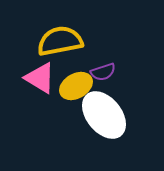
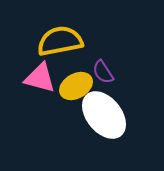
purple semicircle: rotated 75 degrees clockwise
pink triangle: rotated 16 degrees counterclockwise
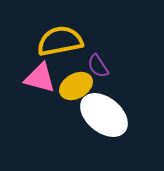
purple semicircle: moved 5 px left, 6 px up
white ellipse: rotated 12 degrees counterclockwise
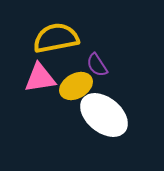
yellow semicircle: moved 4 px left, 3 px up
purple semicircle: moved 1 px left, 1 px up
pink triangle: rotated 24 degrees counterclockwise
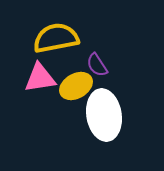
white ellipse: rotated 42 degrees clockwise
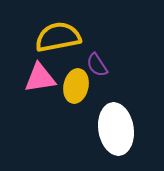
yellow semicircle: moved 2 px right, 1 px up
yellow ellipse: rotated 48 degrees counterclockwise
white ellipse: moved 12 px right, 14 px down
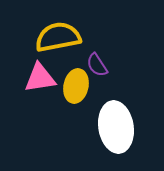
white ellipse: moved 2 px up
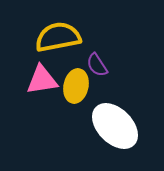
pink triangle: moved 2 px right, 2 px down
white ellipse: moved 1 px left, 1 px up; rotated 36 degrees counterclockwise
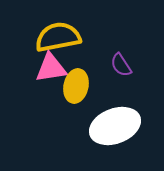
purple semicircle: moved 24 px right
pink triangle: moved 9 px right, 12 px up
white ellipse: rotated 66 degrees counterclockwise
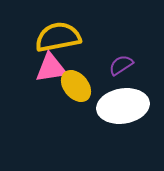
purple semicircle: rotated 90 degrees clockwise
yellow ellipse: rotated 52 degrees counterclockwise
white ellipse: moved 8 px right, 20 px up; rotated 12 degrees clockwise
